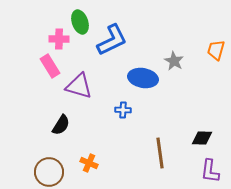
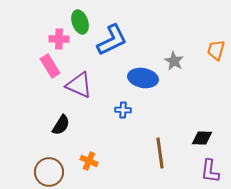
purple triangle: moved 1 px up; rotated 8 degrees clockwise
orange cross: moved 2 px up
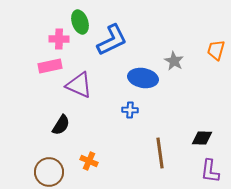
pink rectangle: rotated 70 degrees counterclockwise
blue cross: moved 7 px right
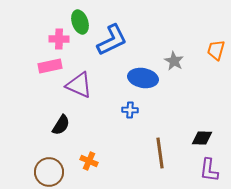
purple L-shape: moved 1 px left, 1 px up
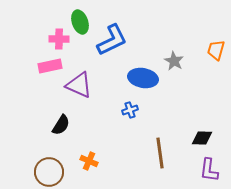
blue cross: rotated 21 degrees counterclockwise
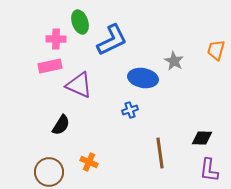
pink cross: moved 3 px left
orange cross: moved 1 px down
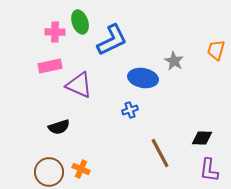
pink cross: moved 1 px left, 7 px up
black semicircle: moved 2 px left, 2 px down; rotated 40 degrees clockwise
brown line: rotated 20 degrees counterclockwise
orange cross: moved 8 px left, 7 px down
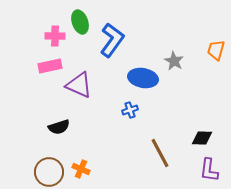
pink cross: moved 4 px down
blue L-shape: rotated 28 degrees counterclockwise
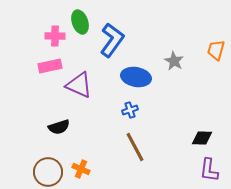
blue ellipse: moved 7 px left, 1 px up
brown line: moved 25 px left, 6 px up
brown circle: moved 1 px left
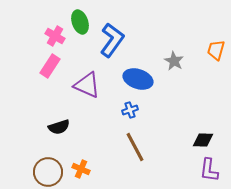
pink cross: rotated 30 degrees clockwise
pink rectangle: rotated 45 degrees counterclockwise
blue ellipse: moved 2 px right, 2 px down; rotated 8 degrees clockwise
purple triangle: moved 8 px right
black diamond: moved 1 px right, 2 px down
